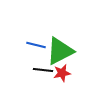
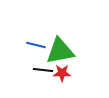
green triangle: rotated 16 degrees clockwise
red star: rotated 12 degrees clockwise
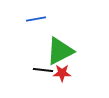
blue line: moved 26 px up; rotated 24 degrees counterclockwise
green triangle: rotated 16 degrees counterclockwise
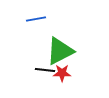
black line: moved 2 px right
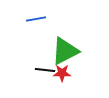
green triangle: moved 5 px right
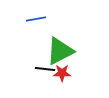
green triangle: moved 5 px left
black line: moved 1 px up
